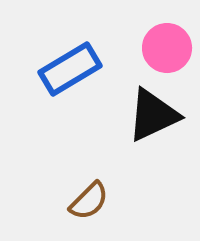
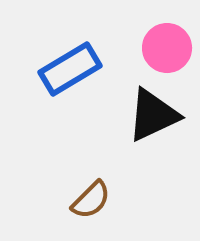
brown semicircle: moved 2 px right, 1 px up
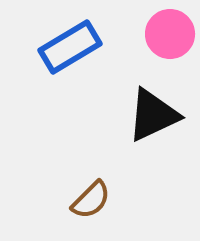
pink circle: moved 3 px right, 14 px up
blue rectangle: moved 22 px up
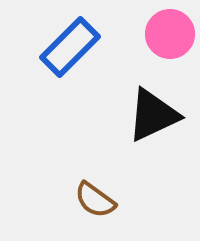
blue rectangle: rotated 14 degrees counterclockwise
brown semicircle: moved 4 px right; rotated 81 degrees clockwise
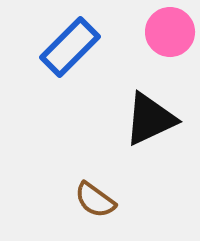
pink circle: moved 2 px up
black triangle: moved 3 px left, 4 px down
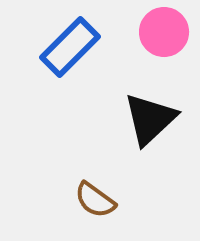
pink circle: moved 6 px left
black triangle: rotated 18 degrees counterclockwise
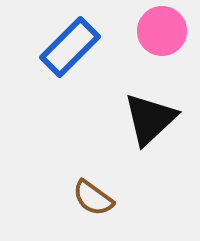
pink circle: moved 2 px left, 1 px up
brown semicircle: moved 2 px left, 2 px up
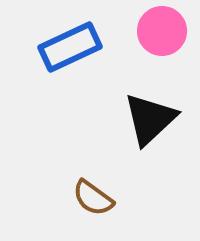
blue rectangle: rotated 20 degrees clockwise
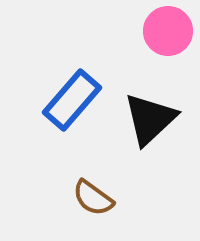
pink circle: moved 6 px right
blue rectangle: moved 2 px right, 53 px down; rotated 24 degrees counterclockwise
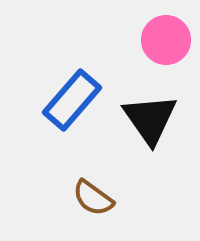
pink circle: moved 2 px left, 9 px down
black triangle: rotated 22 degrees counterclockwise
